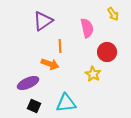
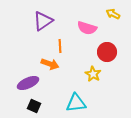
yellow arrow: rotated 152 degrees clockwise
pink semicircle: rotated 120 degrees clockwise
cyan triangle: moved 10 px right
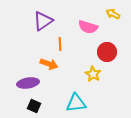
pink semicircle: moved 1 px right, 1 px up
orange line: moved 2 px up
orange arrow: moved 1 px left
purple ellipse: rotated 15 degrees clockwise
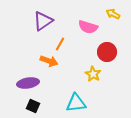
orange line: rotated 32 degrees clockwise
orange arrow: moved 3 px up
black square: moved 1 px left
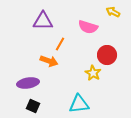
yellow arrow: moved 2 px up
purple triangle: rotated 35 degrees clockwise
red circle: moved 3 px down
yellow star: moved 1 px up
cyan triangle: moved 3 px right, 1 px down
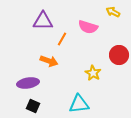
orange line: moved 2 px right, 5 px up
red circle: moved 12 px right
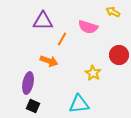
purple ellipse: rotated 70 degrees counterclockwise
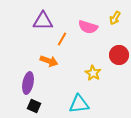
yellow arrow: moved 2 px right, 6 px down; rotated 88 degrees counterclockwise
black square: moved 1 px right
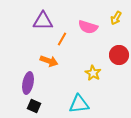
yellow arrow: moved 1 px right
